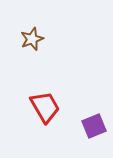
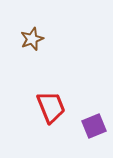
red trapezoid: moved 6 px right; rotated 8 degrees clockwise
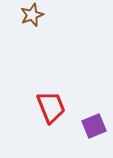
brown star: moved 24 px up
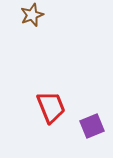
purple square: moved 2 px left
